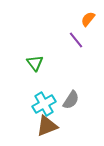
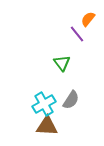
purple line: moved 1 px right, 6 px up
green triangle: moved 27 px right
brown triangle: rotated 25 degrees clockwise
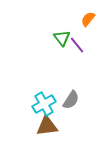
purple line: moved 11 px down
green triangle: moved 25 px up
brown triangle: rotated 10 degrees counterclockwise
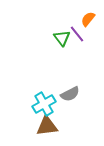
purple line: moved 11 px up
gray semicircle: moved 1 px left, 6 px up; rotated 30 degrees clockwise
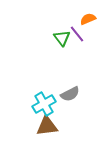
orange semicircle: rotated 28 degrees clockwise
